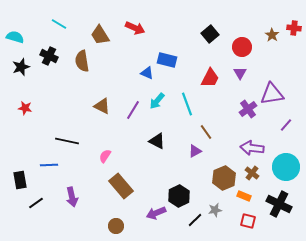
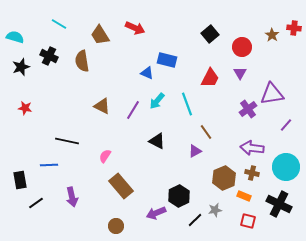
brown cross at (252, 173): rotated 24 degrees counterclockwise
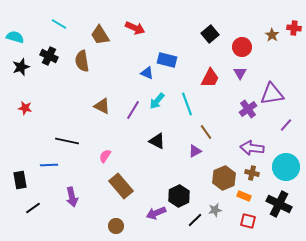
black line at (36, 203): moved 3 px left, 5 px down
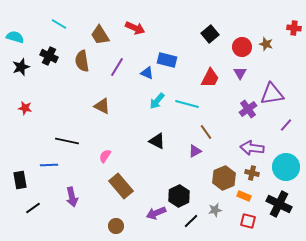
brown star at (272, 35): moved 6 px left, 9 px down; rotated 16 degrees counterclockwise
cyan line at (187, 104): rotated 55 degrees counterclockwise
purple line at (133, 110): moved 16 px left, 43 px up
black line at (195, 220): moved 4 px left, 1 px down
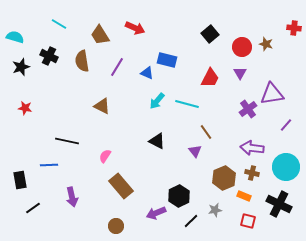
purple triangle at (195, 151): rotated 40 degrees counterclockwise
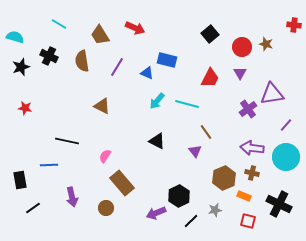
red cross at (294, 28): moved 3 px up
cyan circle at (286, 167): moved 10 px up
brown rectangle at (121, 186): moved 1 px right, 3 px up
brown circle at (116, 226): moved 10 px left, 18 px up
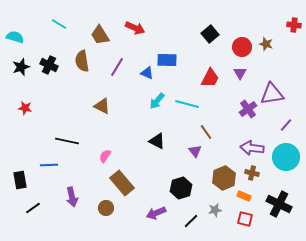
black cross at (49, 56): moved 9 px down
blue rectangle at (167, 60): rotated 12 degrees counterclockwise
black hexagon at (179, 196): moved 2 px right, 8 px up; rotated 10 degrees clockwise
red square at (248, 221): moved 3 px left, 2 px up
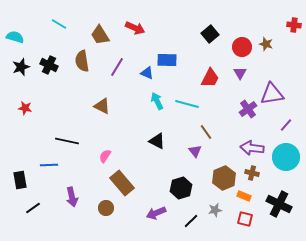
cyan arrow at (157, 101): rotated 114 degrees clockwise
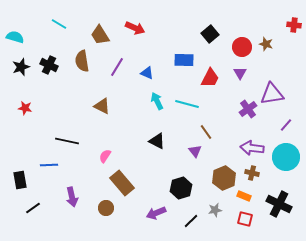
blue rectangle at (167, 60): moved 17 px right
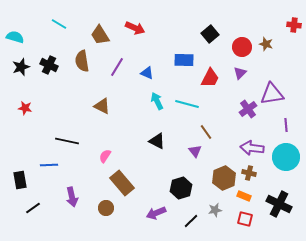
purple triangle at (240, 73): rotated 16 degrees clockwise
purple line at (286, 125): rotated 48 degrees counterclockwise
brown cross at (252, 173): moved 3 px left
